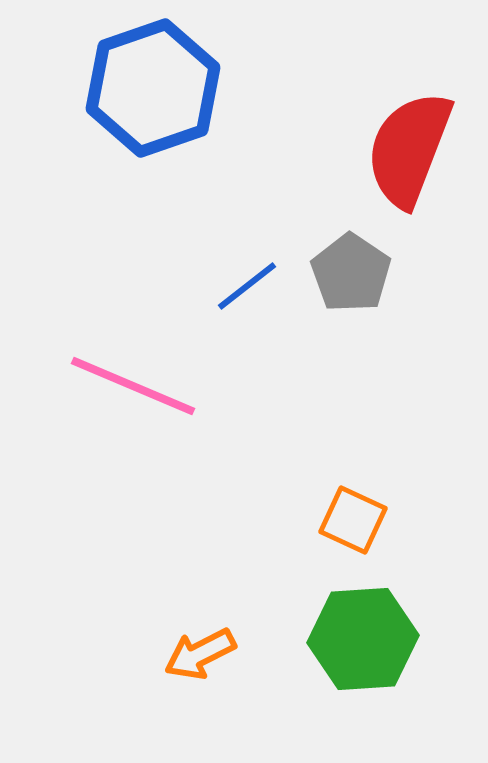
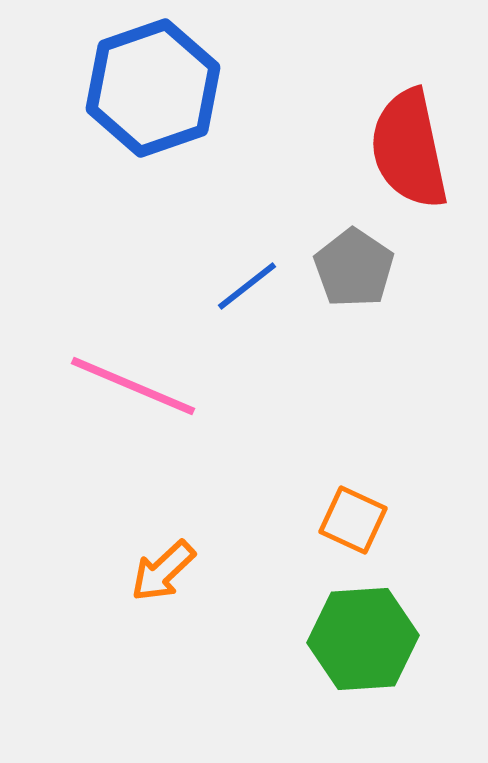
red semicircle: rotated 33 degrees counterclockwise
gray pentagon: moved 3 px right, 5 px up
orange arrow: moved 37 px left, 83 px up; rotated 16 degrees counterclockwise
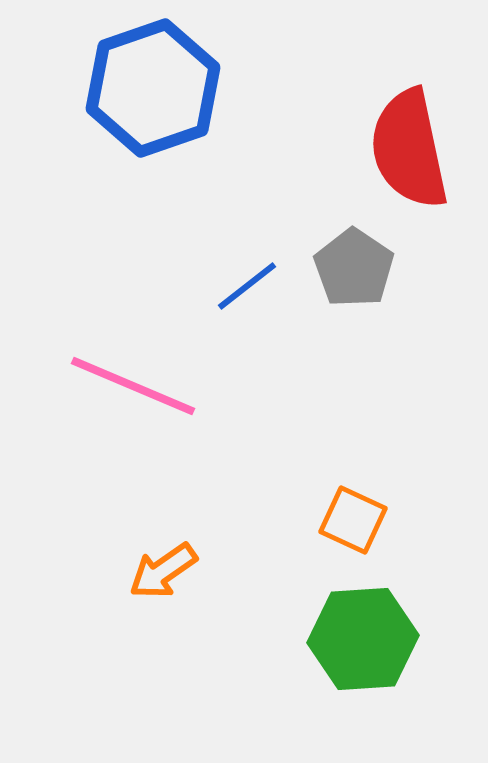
orange arrow: rotated 8 degrees clockwise
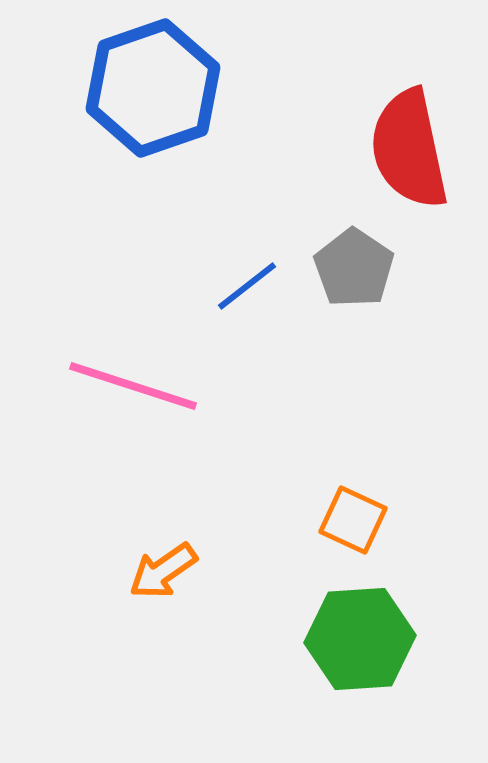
pink line: rotated 5 degrees counterclockwise
green hexagon: moved 3 px left
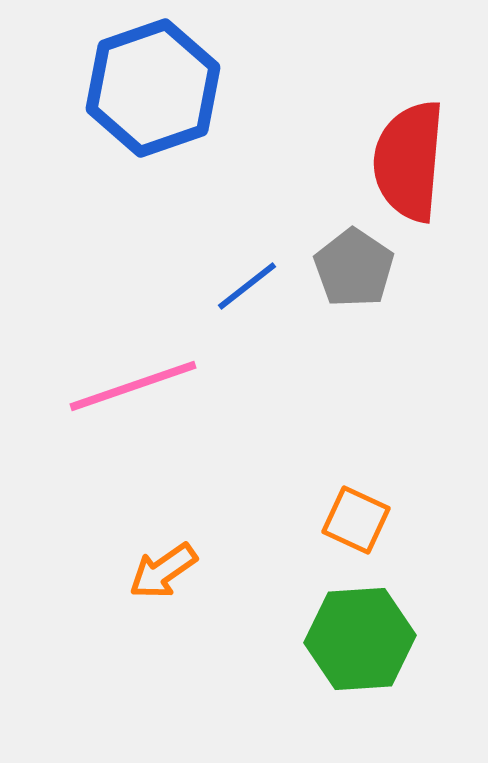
red semicircle: moved 12 px down; rotated 17 degrees clockwise
pink line: rotated 37 degrees counterclockwise
orange square: moved 3 px right
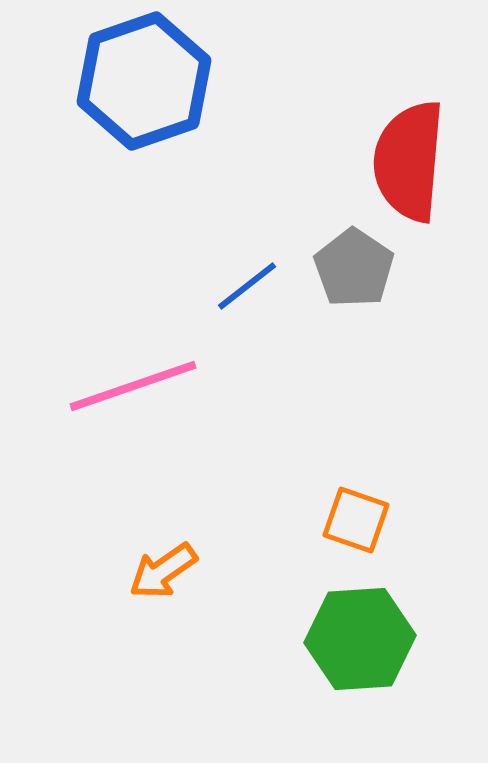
blue hexagon: moved 9 px left, 7 px up
orange square: rotated 6 degrees counterclockwise
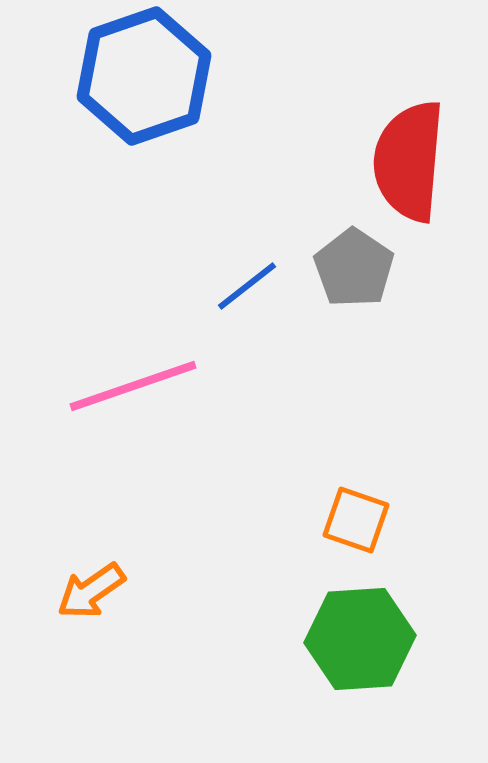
blue hexagon: moved 5 px up
orange arrow: moved 72 px left, 20 px down
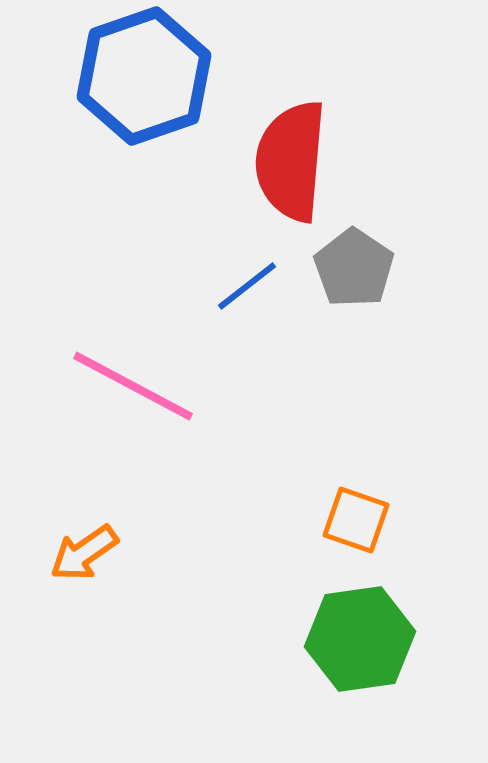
red semicircle: moved 118 px left
pink line: rotated 47 degrees clockwise
orange arrow: moved 7 px left, 38 px up
green hexagon: rotated 4 degrees counterclockwise
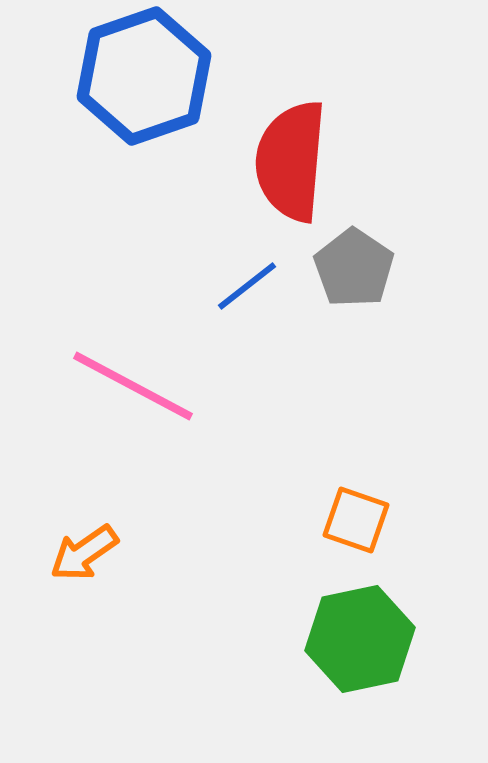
green hexagon: rotated 4 degrees counterclockwise
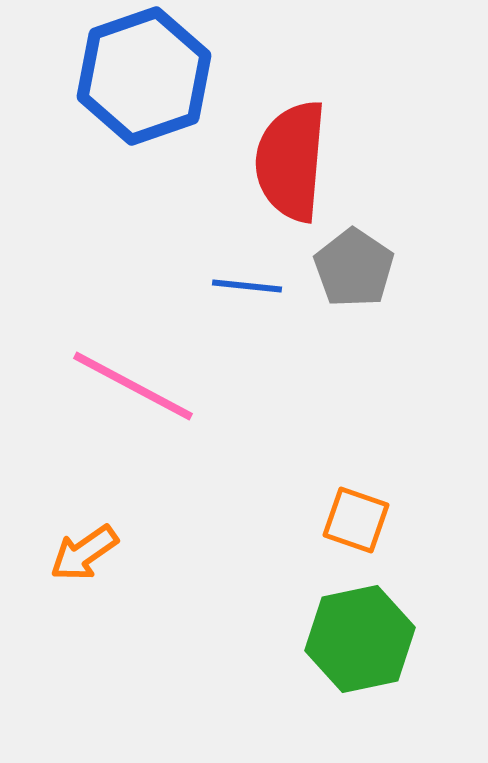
blue line: rotated 44 degrees clockwise
